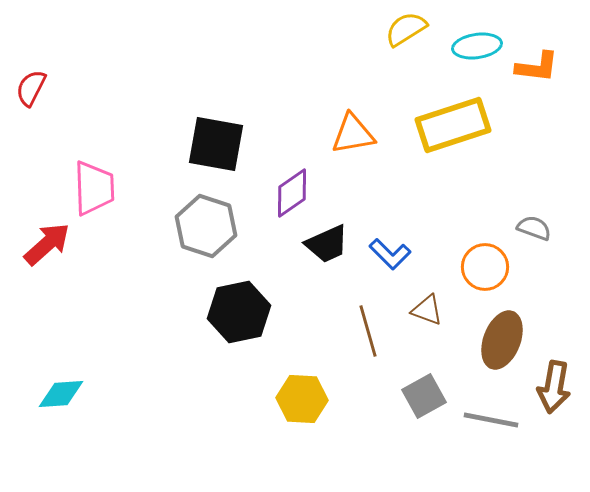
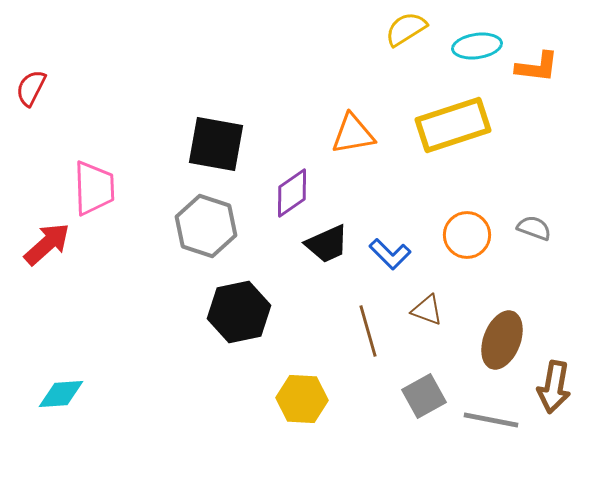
orange circle: moved 18 px left, 32 px up
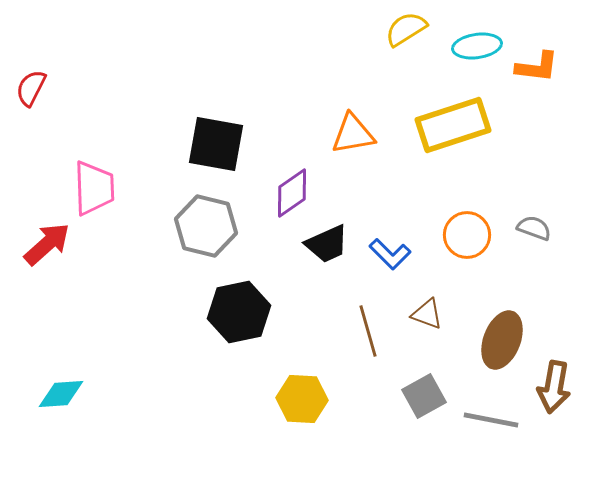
gray hexagon: rotated 4 degrees counterclockwise
brown triangle: moved 4 px down
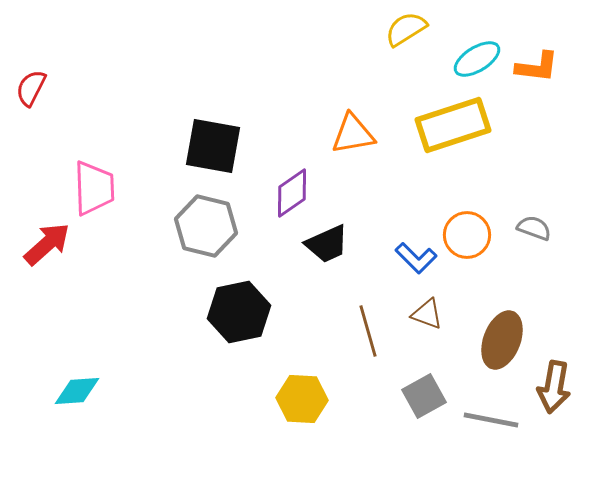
cyan ellipse: moved 13 px down; rotated 24 degrees counterclockwise
black square: moved 3 px left, 2 px down
blue L-shape: moved 26 px right, 4 px down
cyan diamond: moved 16 px right, 3 px up
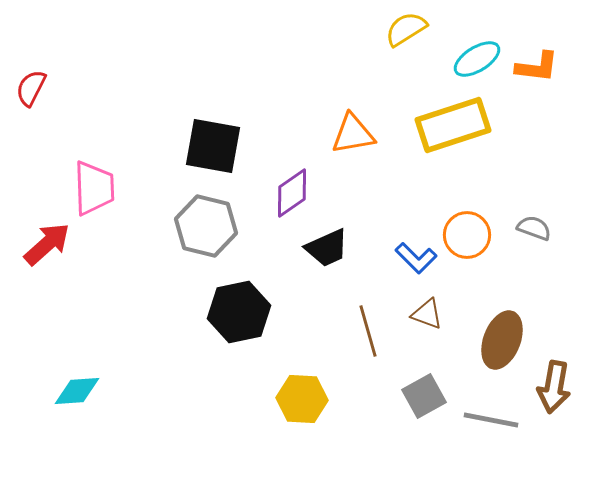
black trapezoid: moved 4 px down
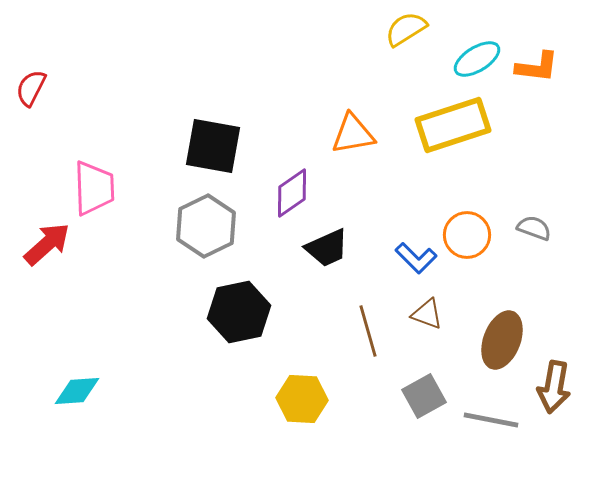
gray hexagon: rotated 20 degrees clockwise
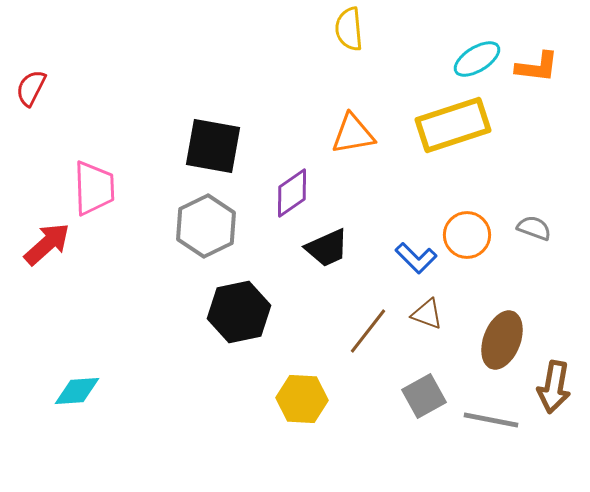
yellow semicircle: moved 57 px left; rotated 63 degrees counterclockwise
brown line: rotated 54 degrees clockwise
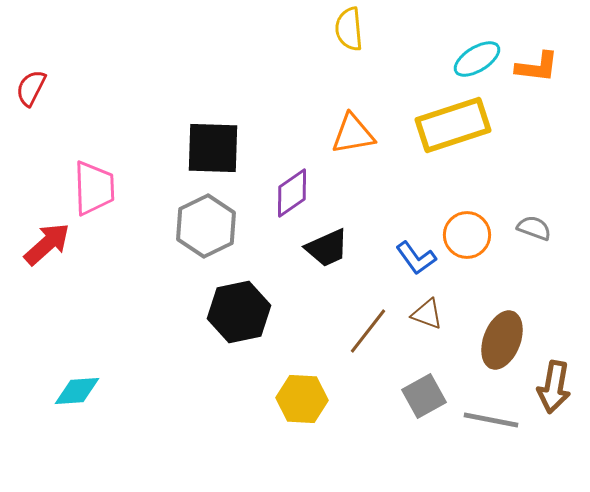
black square: moved 2 px down; rotated 8 degrees counterclockwise
blue L-shape: rotated 9 degrees clockwise
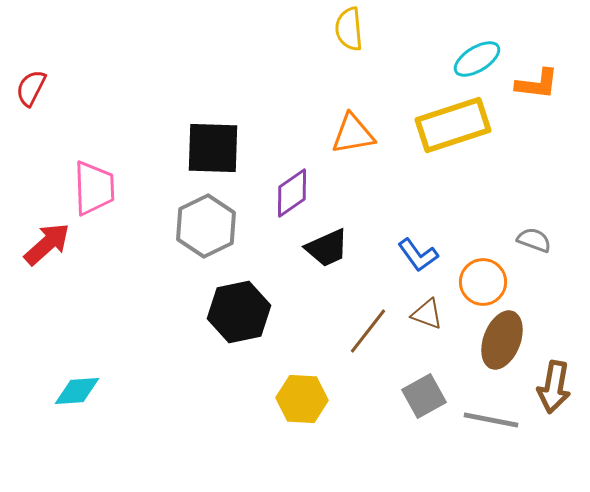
orange L-shape: moved 17 px down
gray semicircle: moved 12 px down
orange circle: moved 16 px right, 47 px down
blue L-shape: moved 2 px right, 3 px up
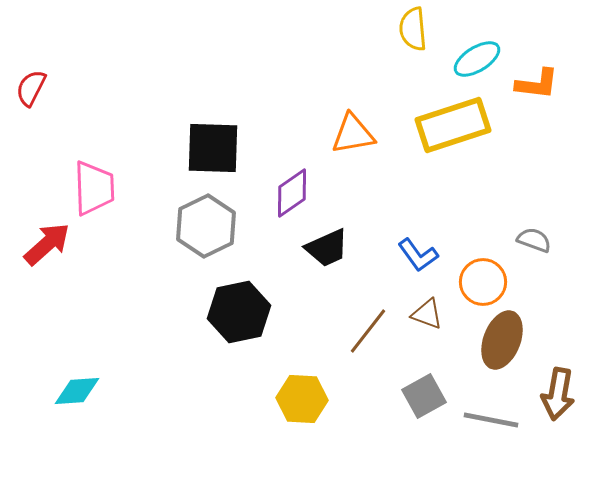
yellow semicircle: moved 64 px right
brown arrow: moved 4 px right, 7 px down
